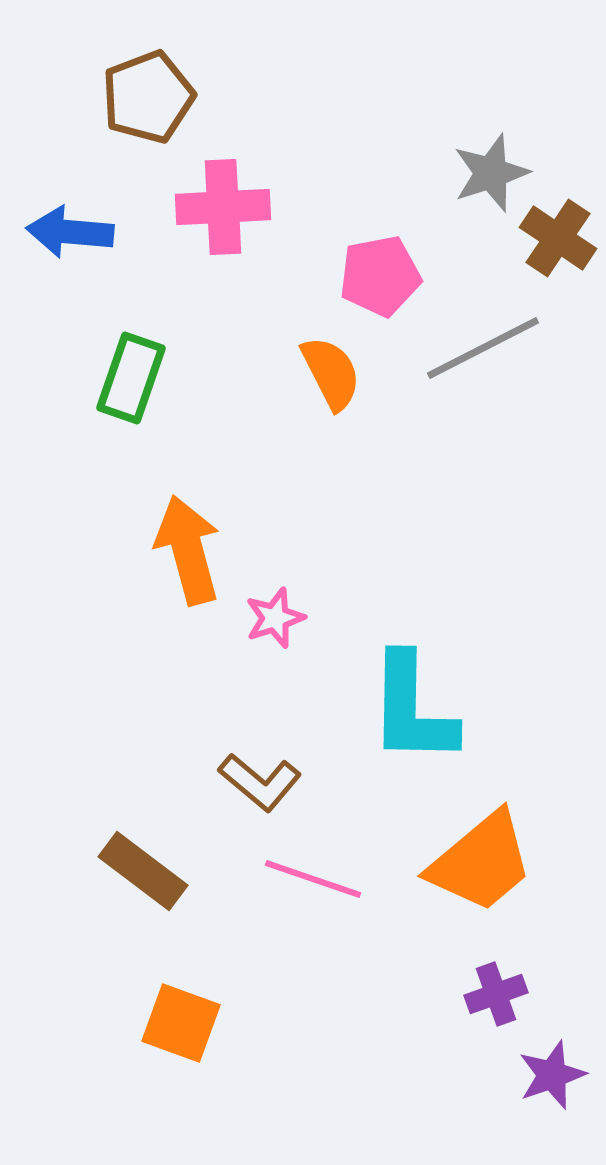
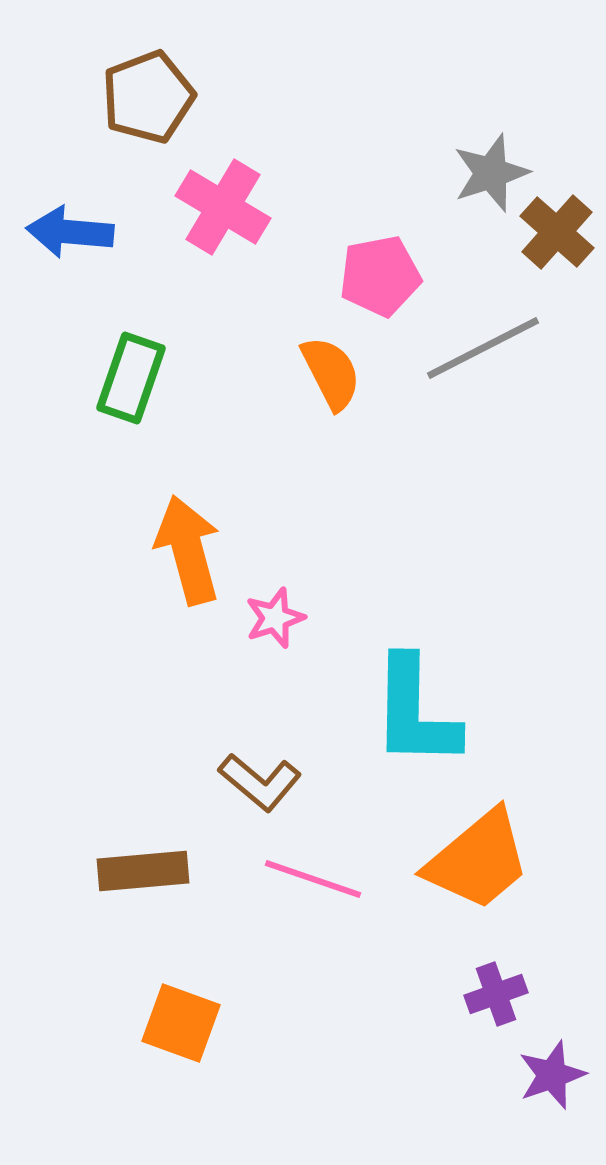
pink cross: rotated 34 degrees clockwise
brown cross: moved 1 px left, 6 px up; rotated 8 degrees clockwise
cyan L-shape: moved 3 px right, 3 px down
orange trapezoid: moved 3 px left, 2 px up
brown rectangle: rotated 42 degrees counterclockwise
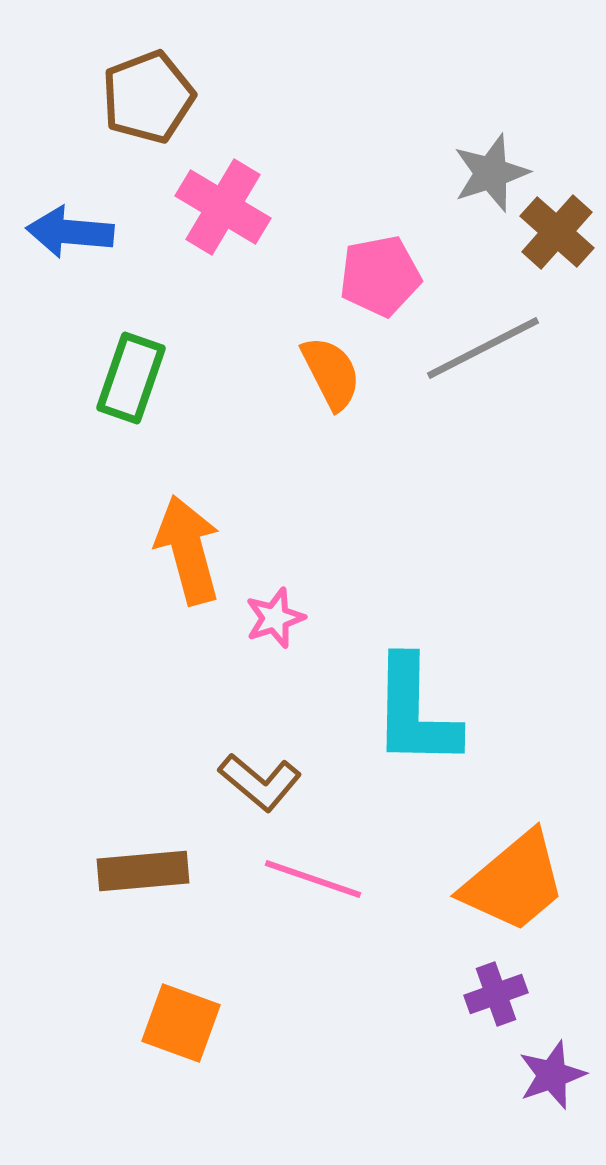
orange trapezoid: moved 36 px right, 22 px down
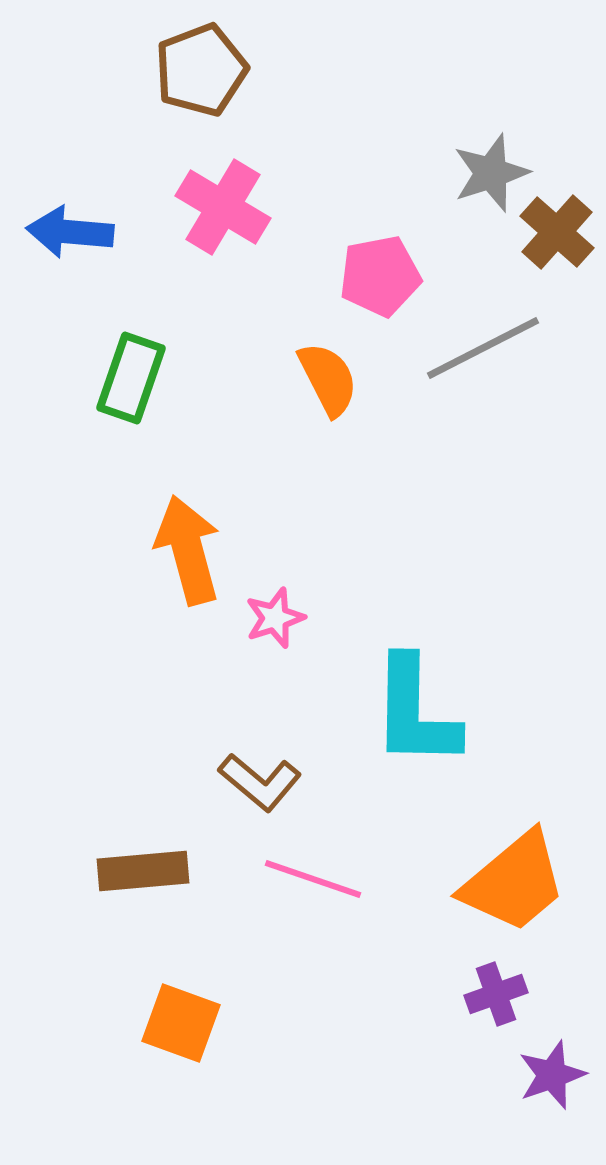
brown pentagon: moved 53 px right, 27 px up
orange semicircle: moved 3 px left, 6 px down
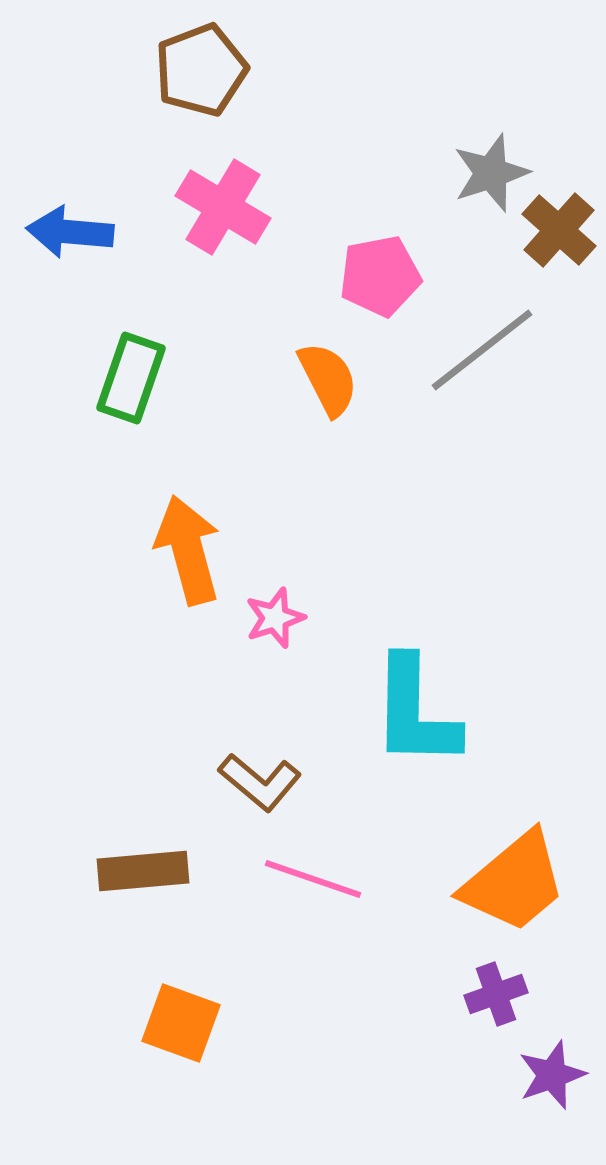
brown cross: moved 2 px right, 2 px up
gray line: moved 1 px left, 2 px down; rotated 11 degrees counterclockwise
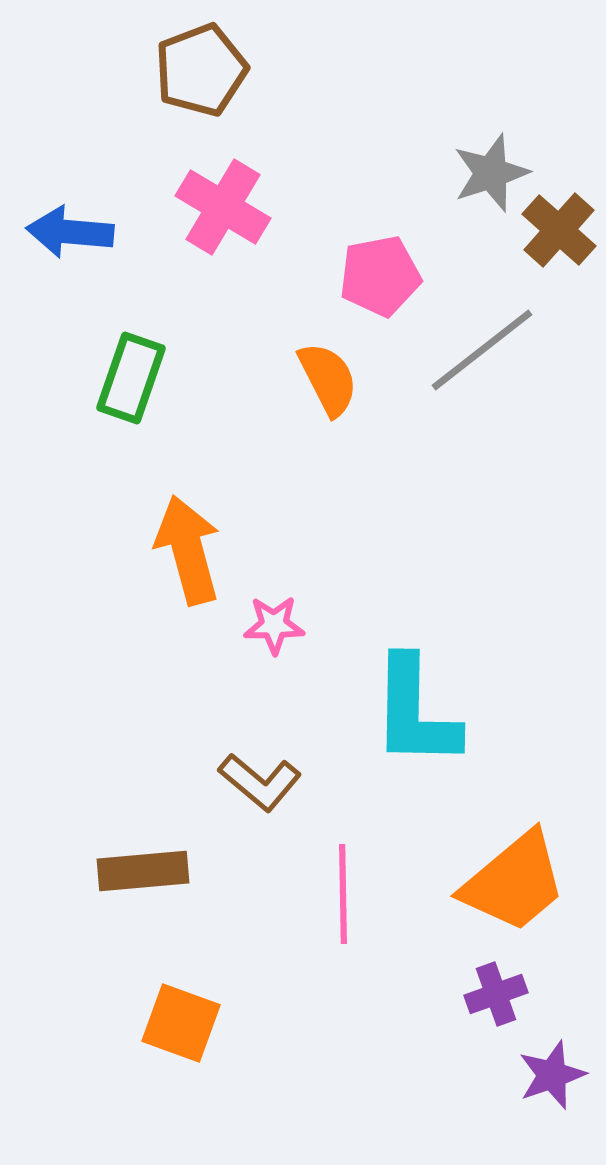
pink star: moved 1 px left, 7 px down; rotated 18 degrees clockwise
pink line: moved 30 px right, 15 px down; rotated 70 degrees clockwise
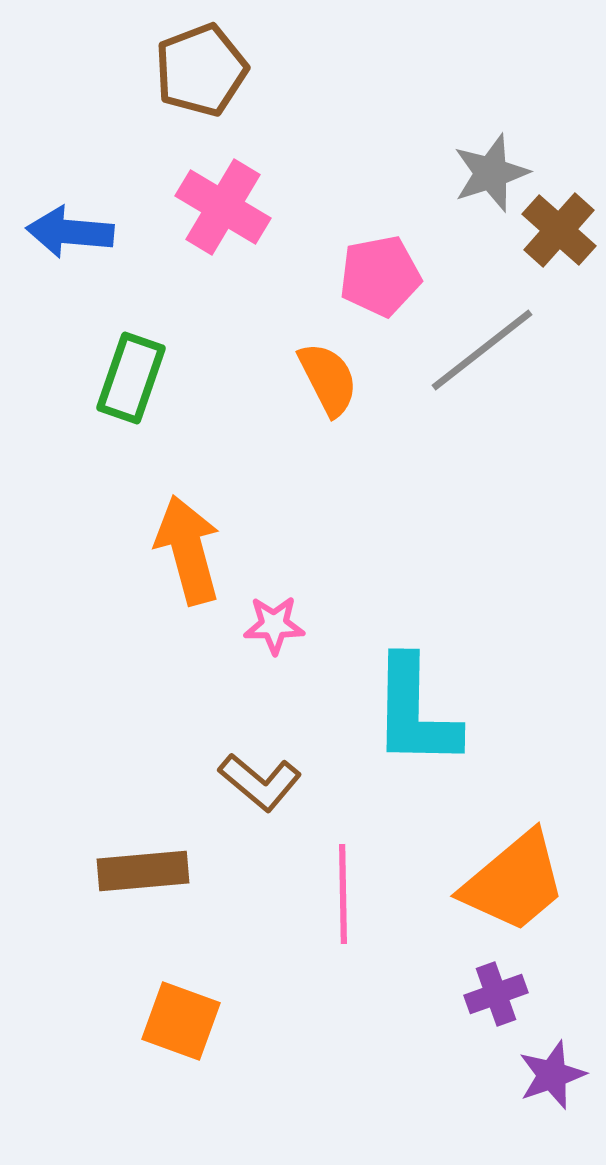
orange square: moved 2 px up
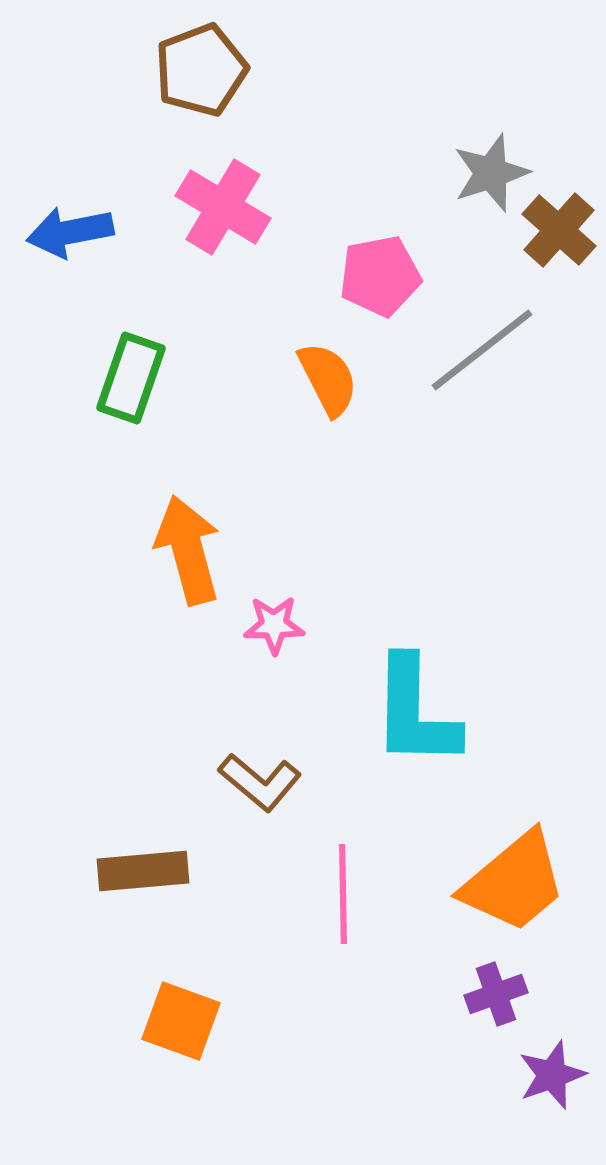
blue arrow: rotated 16 degrees counterclockwise
